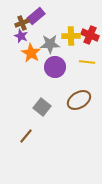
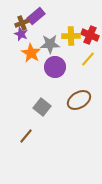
purple star: moved 2 px up
yellow line: moved 1 px right, 3 px up; rotated 56 degrees counterclockwise
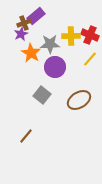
brown cross: moved 2 px right
purple star: rotated 24 degrees clockwise
yellow line: moved 2 px right
gray square: moved 12 px up
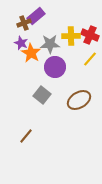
purple star: moved 9 px down; rotated 24 degrees counterclockwise
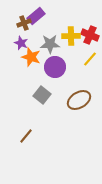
orange star: moved 4 px down; rotated 12 degrees counterclockwise
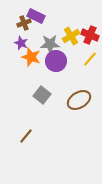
purple rectangle: rotated 66 degrees clockwise
yellow cross: rotated 30 degrees counterclockwise
purple circle: moved 1 px right, 6 px up
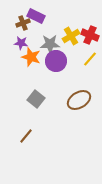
brown cross: moved 1 px left
purple star: rotated 16 degrees counterclockwise
gray square: moved 6 px left, 4 px down
